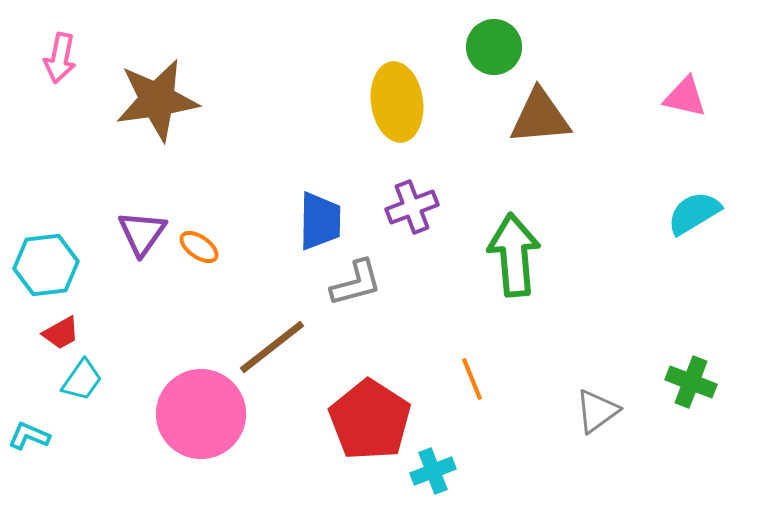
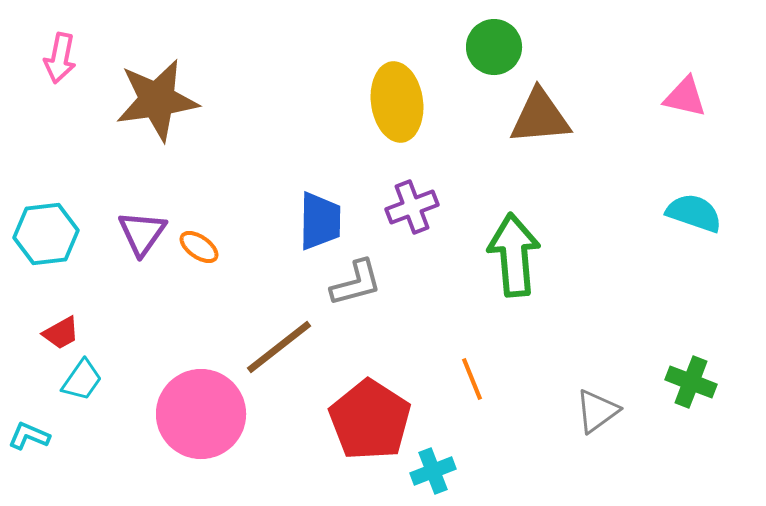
cyan semicircle: rotated 50 degrees clockwise
cyan hexagon: moved 31 px up
brown line: moved 7 px right
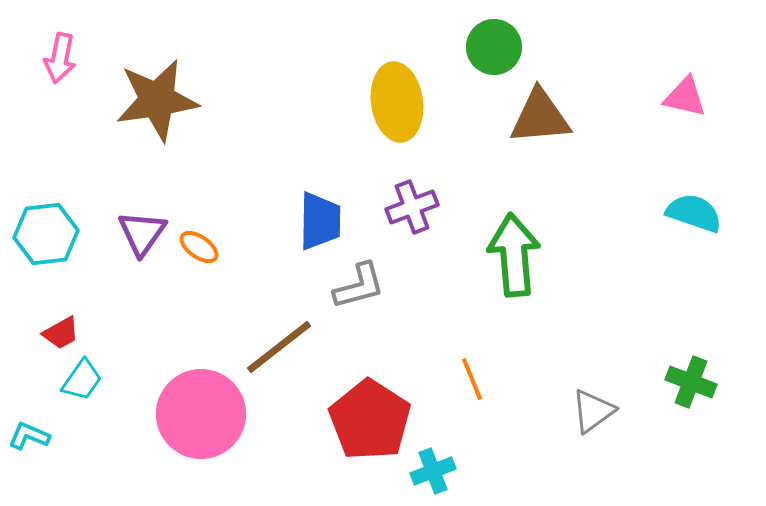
gray L-shape: moved 3 px right, 3 px down
gray triangle: moved 4 px left
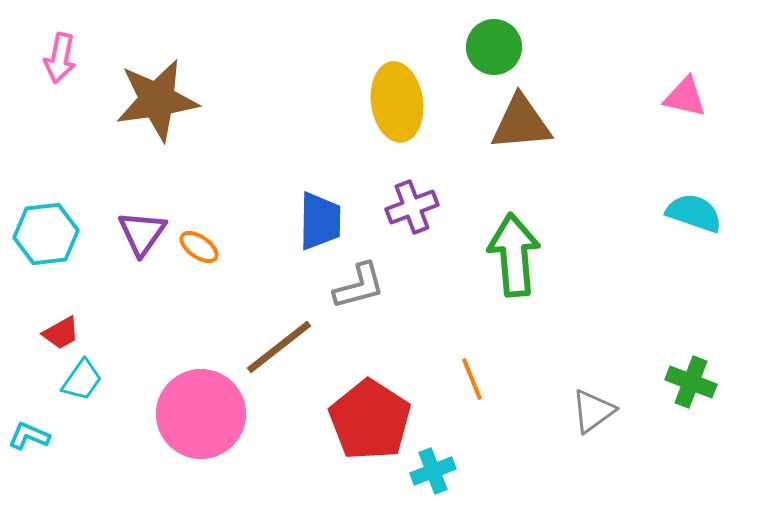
brown triangle: moved 19 px left, 6 px down
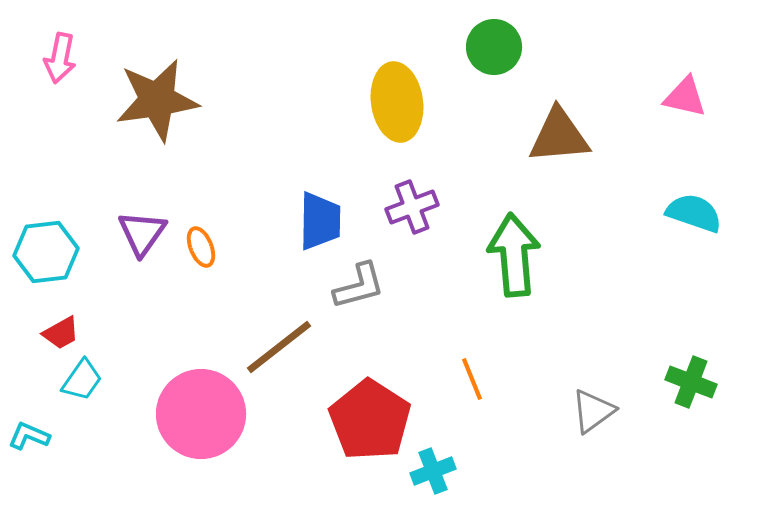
brown triangle: moved 38 px right, 13 px down
cyan hexagon: moved 18 px down
orange ellipse: moved 2 px right; rotated 33 degrees clockwise
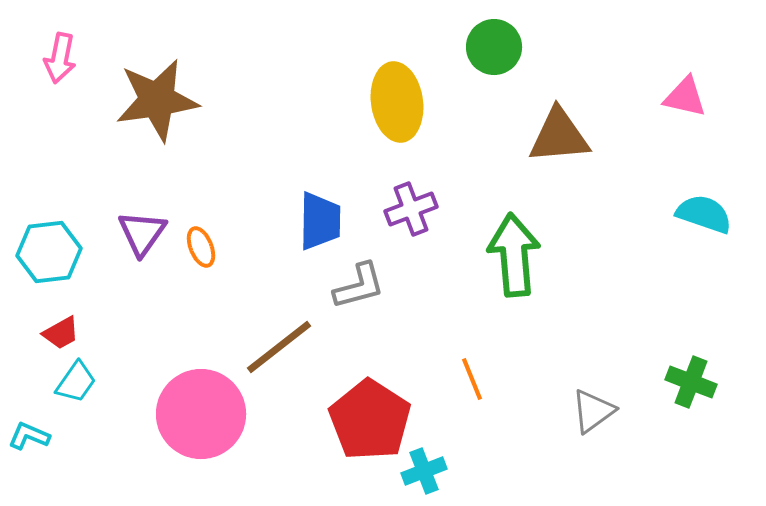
purple cross: moved 1 px left, 2 px down
cyan semicircle: moved 10 px right, 1 px down
cyan hexagon: moved 3 px right
cyan trapezoid: moved 6 px left, 2 px down
cyan cross: moved 9 px left
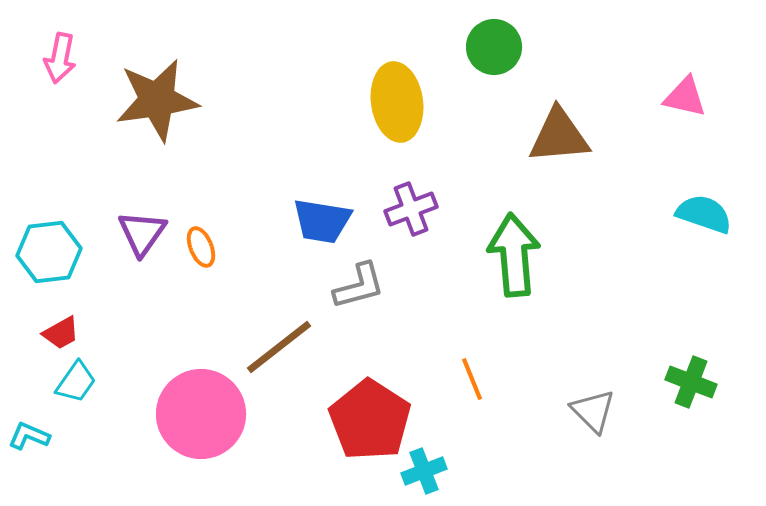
blue trapezoid: moved 2 px right; rotated 98 degrees clockwise
gray triangle: rotated 39 degrees counterclockwise
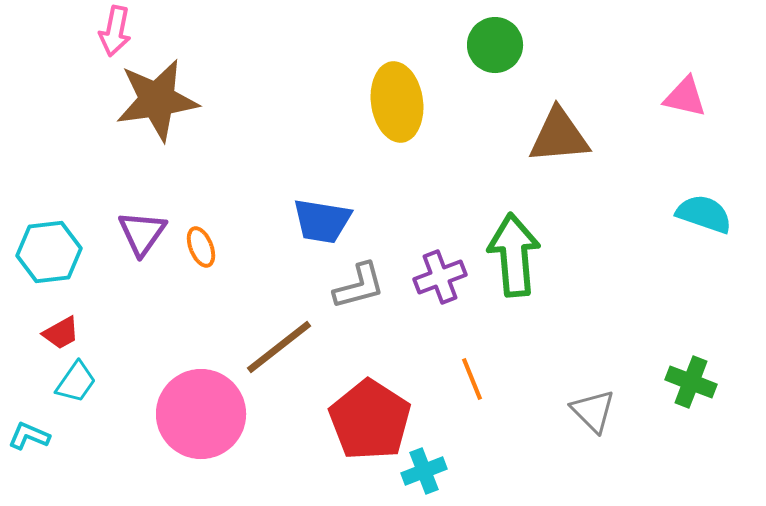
green circle: moved 1 px right, 2 px up
pink arrow: moved 55 px right, 27 px up
purple cross: moved 29 px right, 68 px down
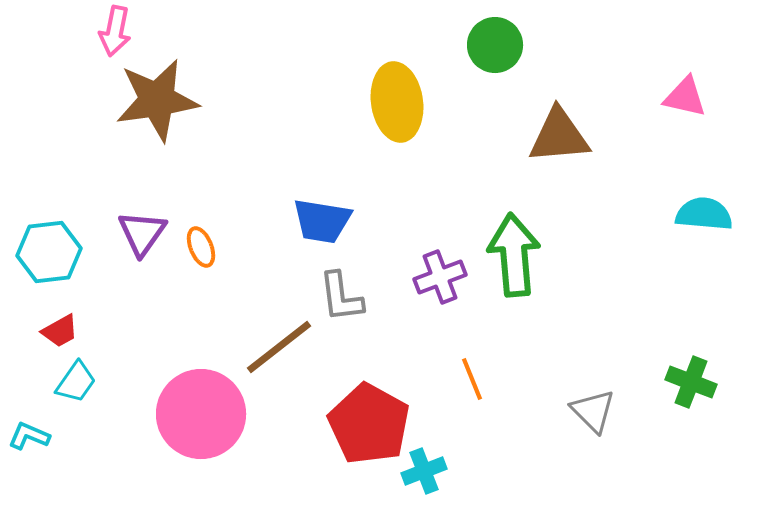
cyan semicircle: rotated 14 degrees counterclockwise
gray L-shape: moved 18 px left, 11 px down; rotated 98 degrees clockwise
red trapezoid: moved 1 px left, 2 px up
red pentagon: moved 1 px left, 4 px down; rotated 4 degrees counterclockwise
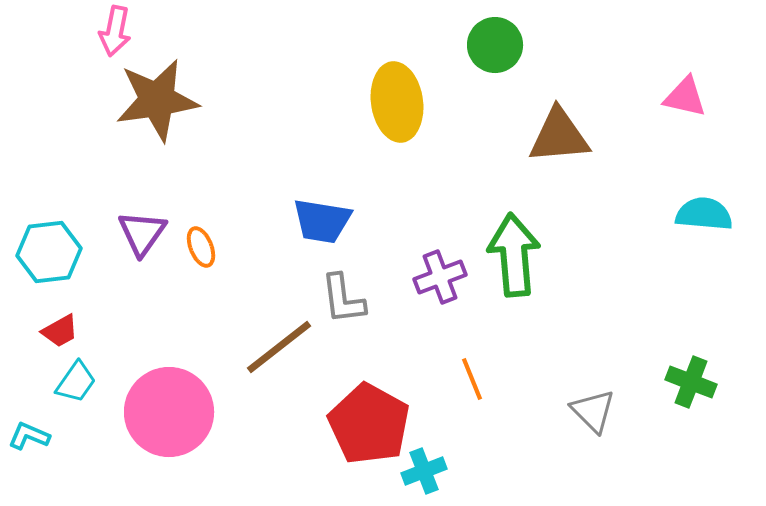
gray L-shape: moved 2 px right, 2 px down
pink circle: moved 32 px left, 2 px up
